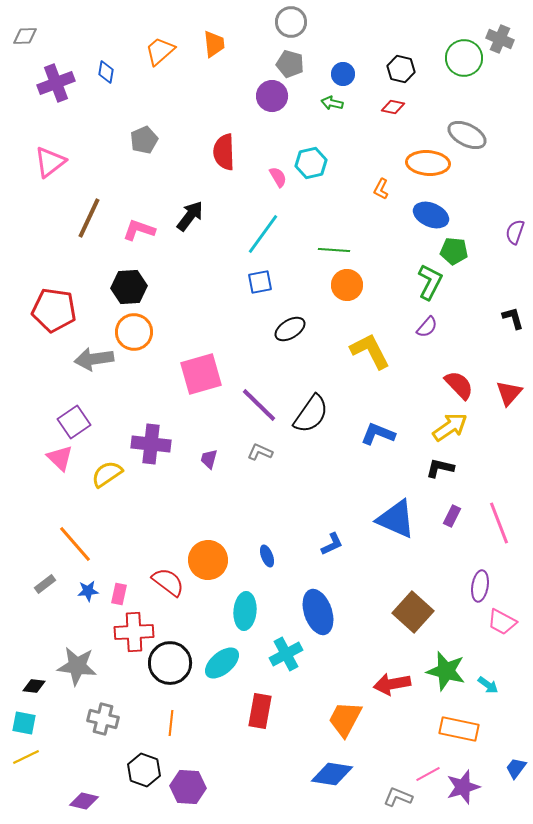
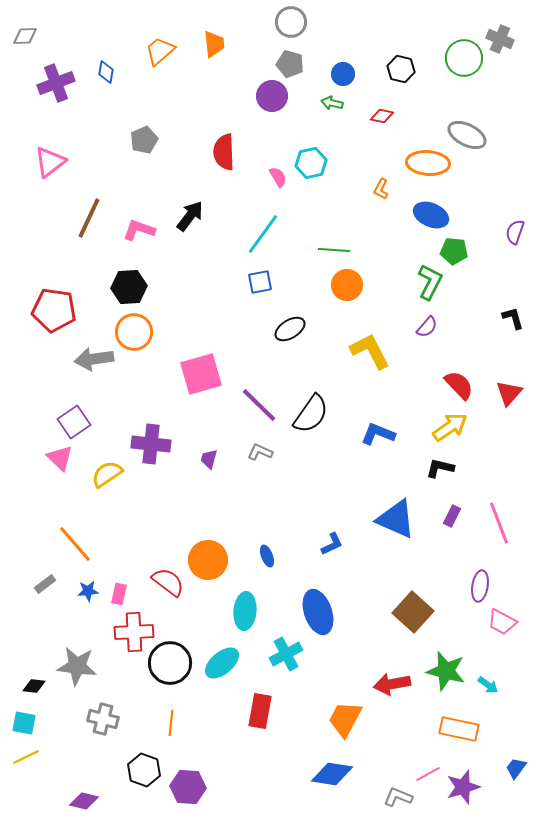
red diamond at (393, 107): moved 11 px left, 9 px down
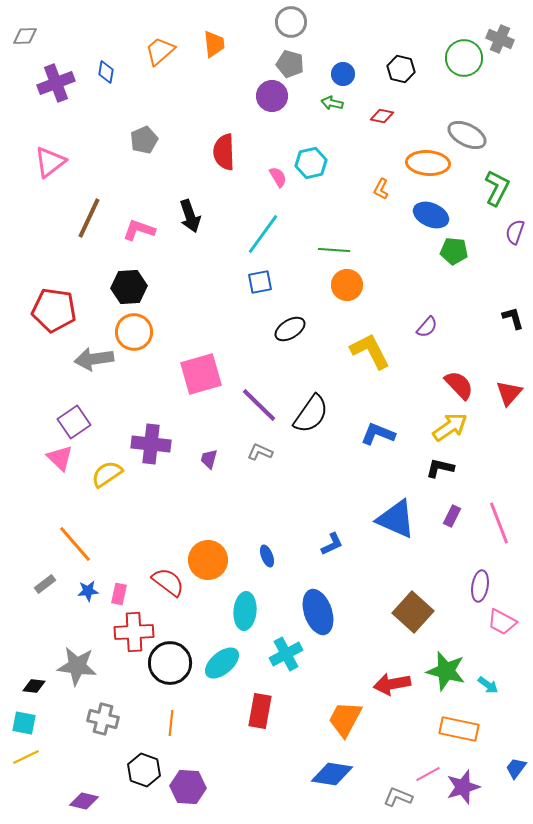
black arrow at (190, 216): rotated 124 degrees clockwise
green L-shape at (430, 282): moved 67 px right, 94 px up
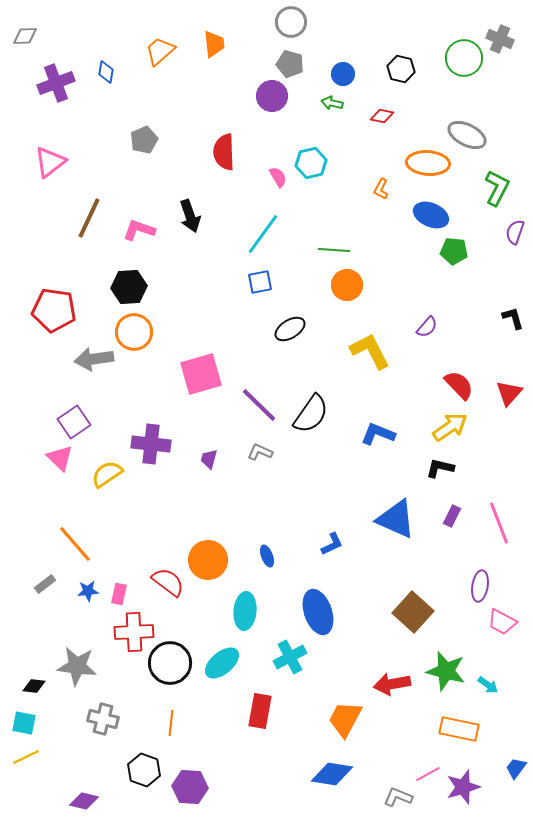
cyan cross at (286, 654): moved 4 px right, 3 px down
purple hexagon at (188, 787): moved 2 px right
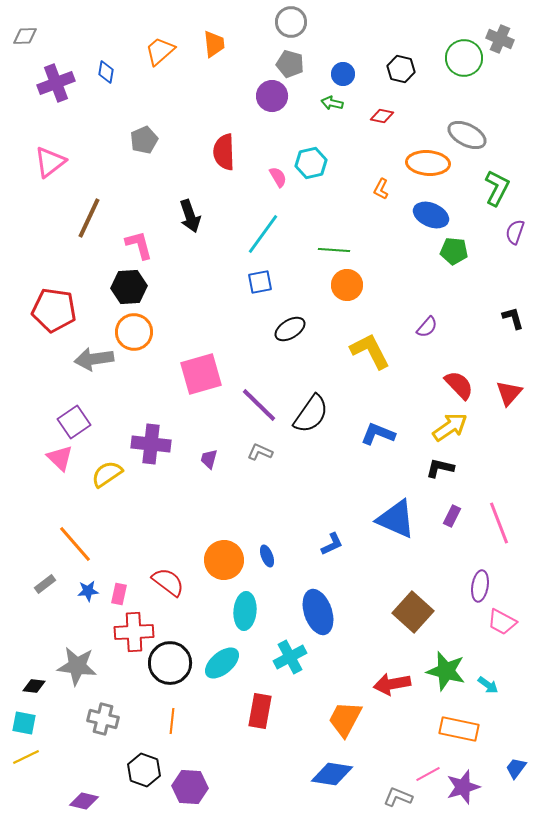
pink L-shape at (139, 230): moved 15 px down; rotated 56 degrees clockwise
orange circle at (208, 560): moved 16 px right
orange line at (171, 723): moved 1 px right, 2 px up
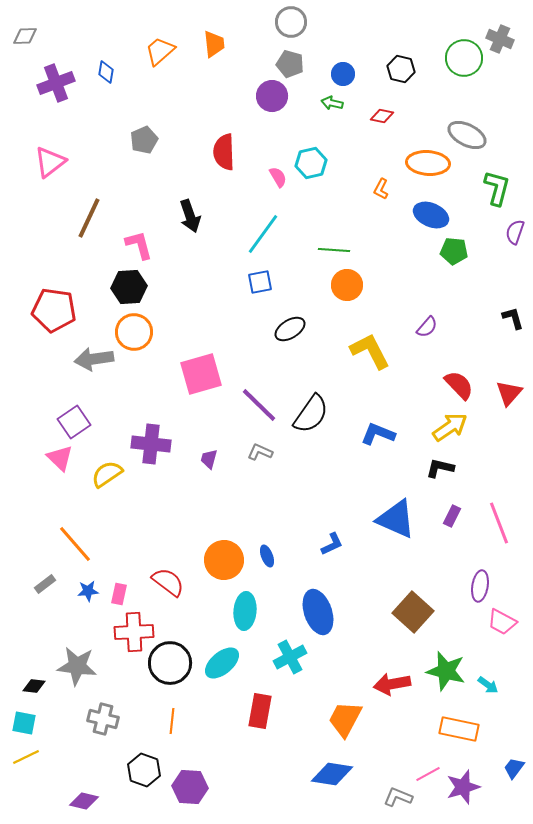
green L-shape at (497, 188): rotated 12 degrees counterclockwise
blue trapezoid at (516, 768): moved 2 px left
